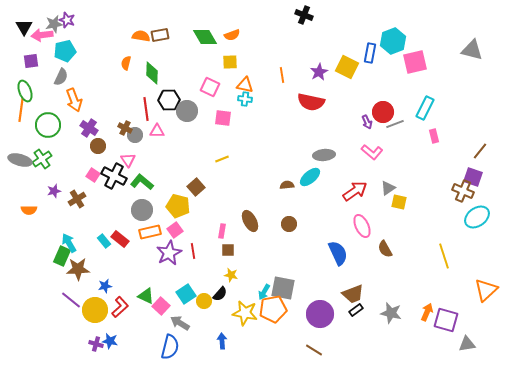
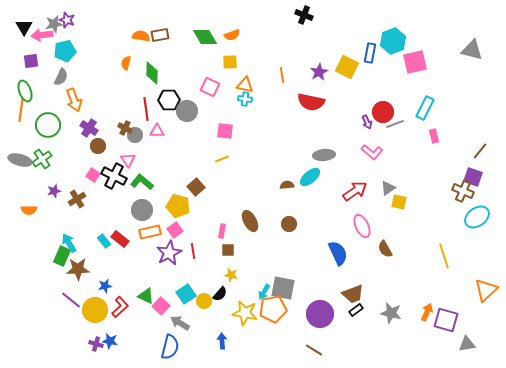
pink square at (223, 118): moved 2 px right, 13 px down
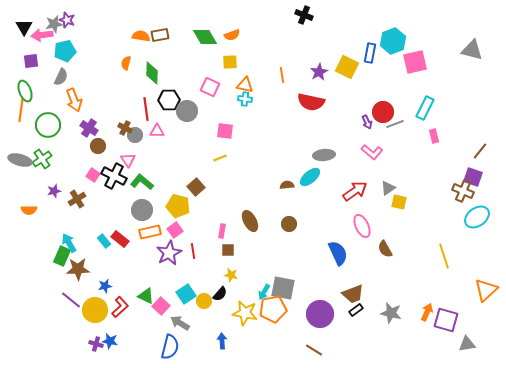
yellow line at (222, 159): moved 2 px left, 1 px up
